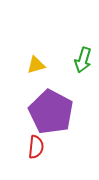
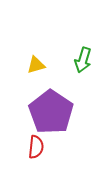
purple pentagon: rotated 6 degrees clockwise
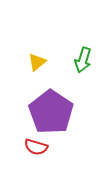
yellow triangle: moved 1 px right, 3 px up; rotated 24 degrees counterclockwise
red semicircle: rotated 100 degrees clockwise
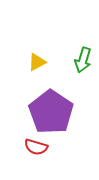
yellow triangle: rotated 12 degrees clockwise
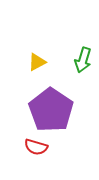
purple pentagon: moved 2 px up
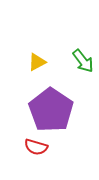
green arrow: moved 1 px down; rotated 55 degrees counterclockwise
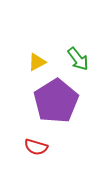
green arrow: moved 5 px left, 2 px up
purple pentagon: moved 5 px right, 9 px up; rotated 6 degrees clockwise
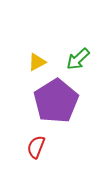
green arrow: rotated 85 degrees clockwise
red semicircle: rotated 95 degrees clockwise
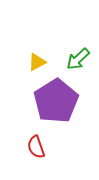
red semicircle: rotated 40 degrees counterclockwise
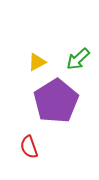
red semicircle: moved 7 px left
